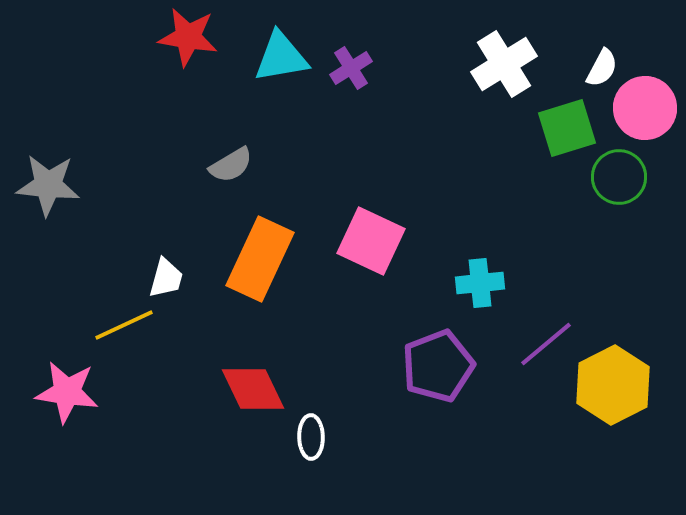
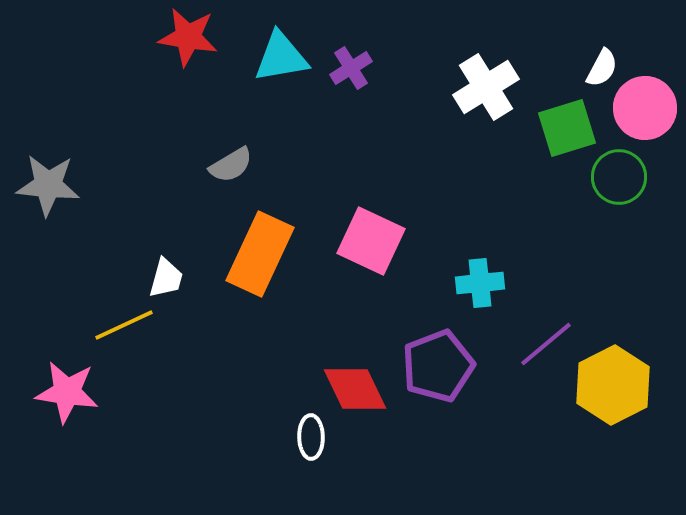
white cross: moved 18 px left, 23 px down
orange rectangle: moved 5 px up
red diamond: moved 102 px right
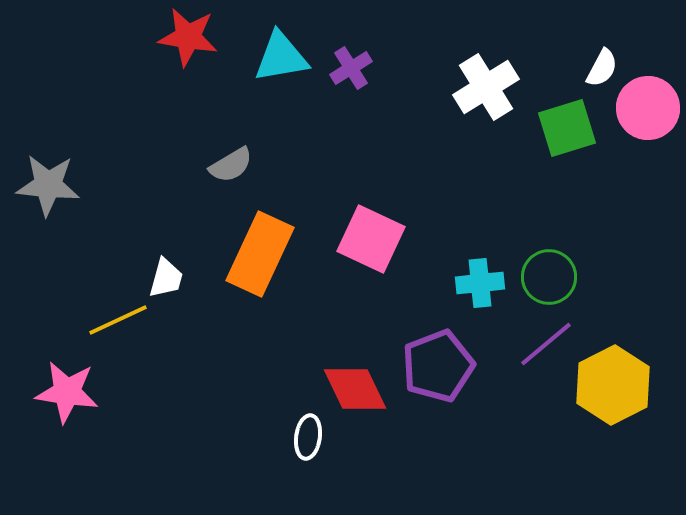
pink circle: moved 3 px right
green circle: moved 70 px left, 100 px down
pink square: moved 2 px up
yellow line: moved 6 px left, 5 px up
white ellipse: moved 3 px left; rotated 9 degrees clockwise
